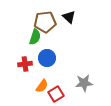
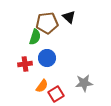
brown pentagon: moved 2 px right, 1 px down
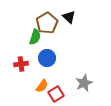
brown pentagon: rotated 25 degrees counterclockwise
red cross: moved 4 px left
gray star: rotated 18 degrees counterclockwise
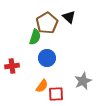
red cross: moved 9 px left, 2 px down
gray star: moved 1 px left, 2 px up
red square: rotated 28 degrees clockwise
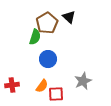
blue circle: moved 1 px right, 1 px down
red cross: moved 19 px down
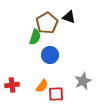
black triangle: rotated 24 degrees counterclockwise
blue circle: moved 2 px right, 4 px up
